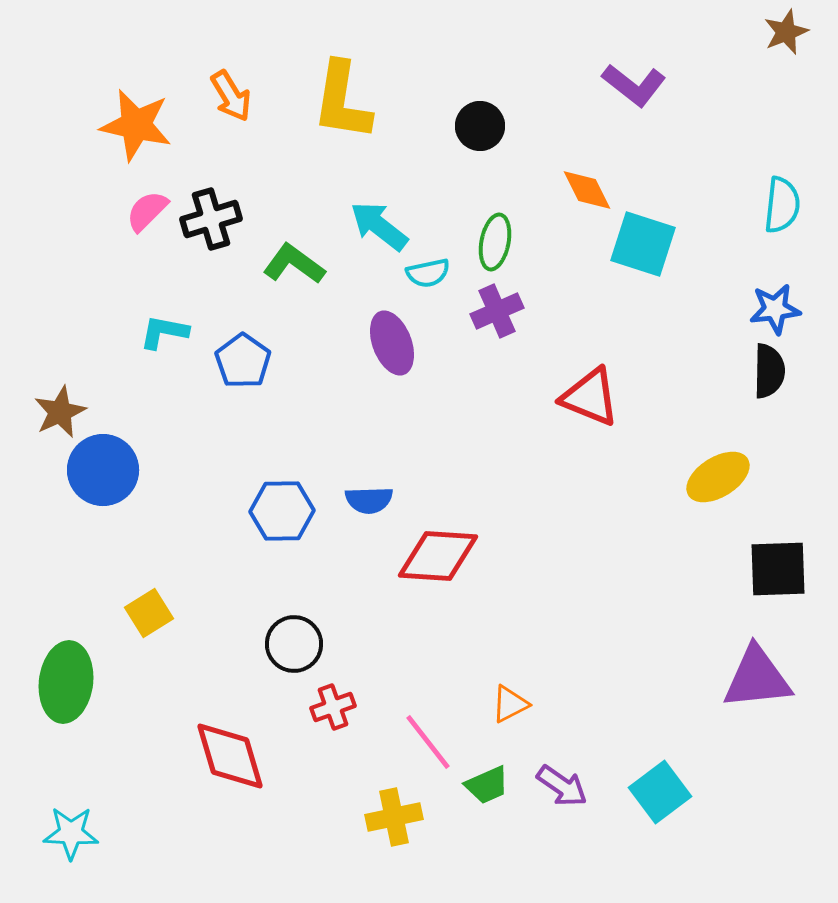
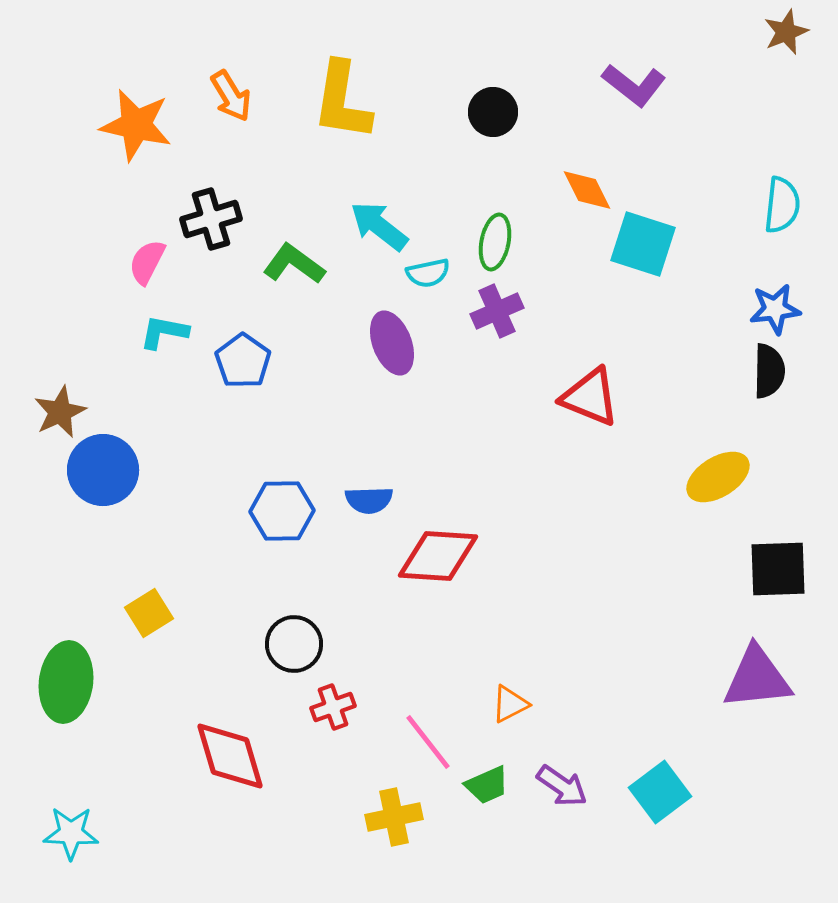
black circle at (480, 126): moved 13 px right, 14 px up
pink semicircle at (147, 211): moved 51 px down; rotated 18 degrees counterclockwise
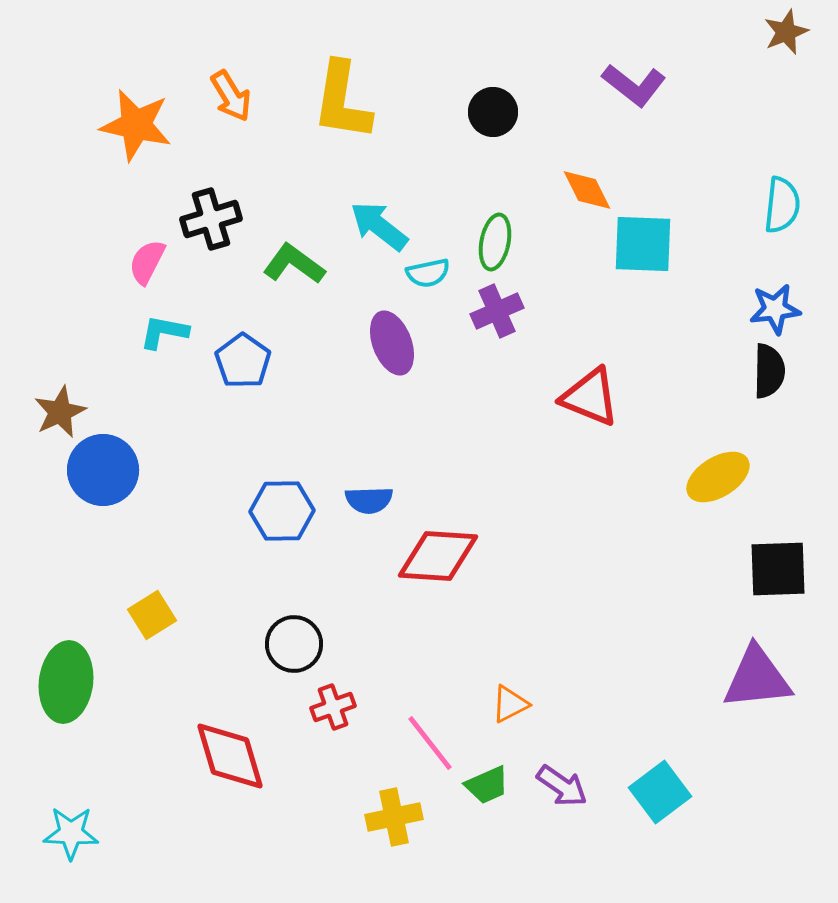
cyan square at (643, 244): rotated 16 degrees counterclockwise
yellow square at (149, 613): moved 3 px right, 2 px down
pink line at (428, 742): moved 2 px right, 1 px down
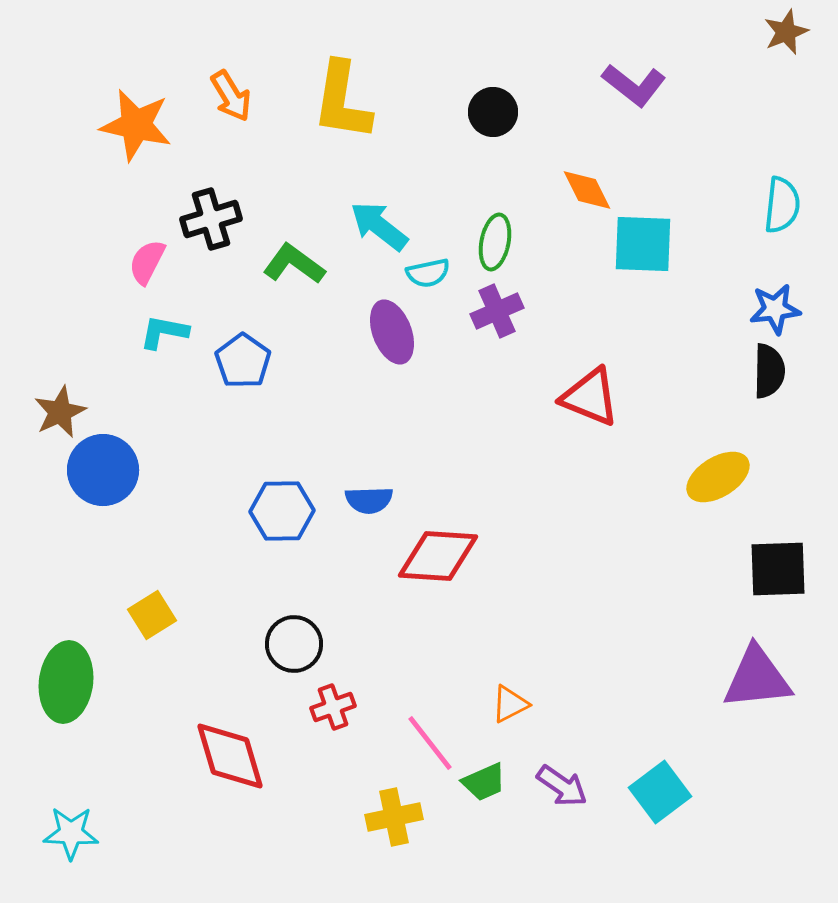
purple ellipse at (392, 343): moved 11 px up
green trapezoid at (487, 785): moved 3 px left, 3 px up
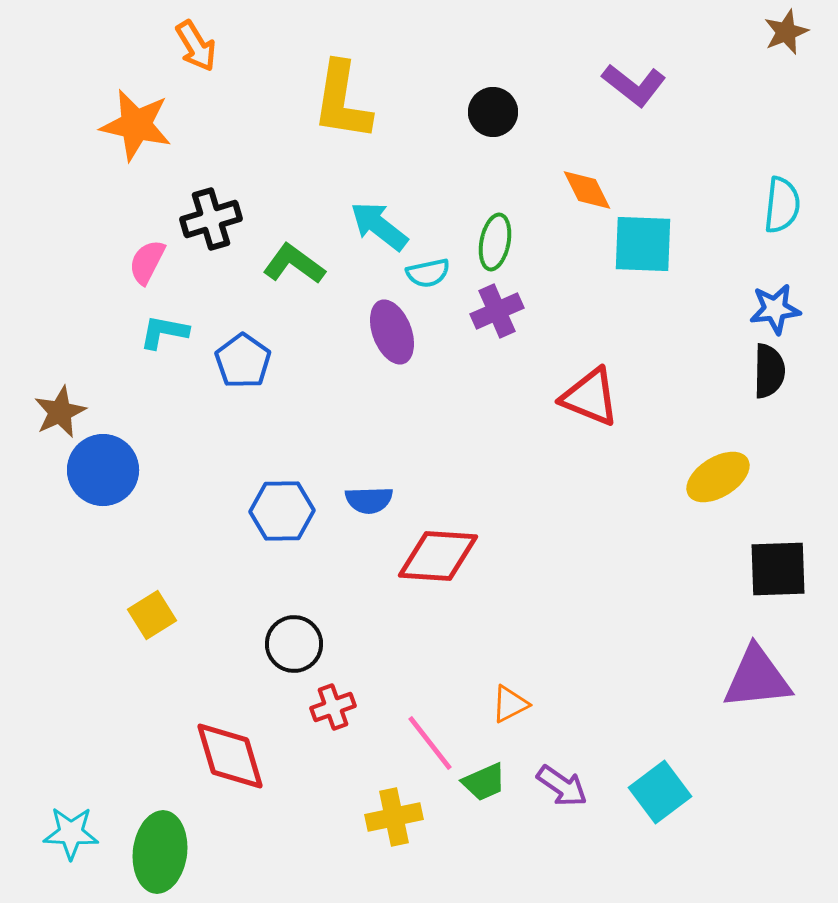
orange arrow at (231, 96): moved 35 px left, 50 px up
green ellipse at (66, 682): moved 94 px right, 170 px down
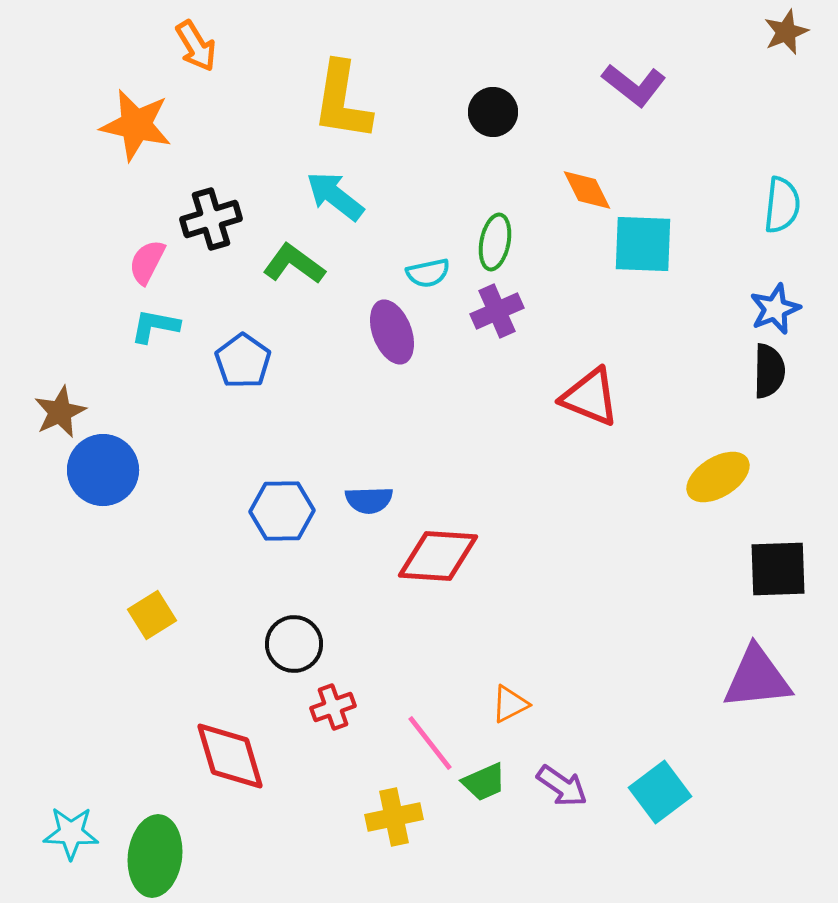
cyan arrow at (379, 226): moved 44 px left, 30 px up
blue star at (775, 309): rotated 15 degrees counterclockwise
cyan L-shape at (164, 332): moved 9 px left, 6 px up
green ellipse at (160, 852): moved 5 px left, 4 px down
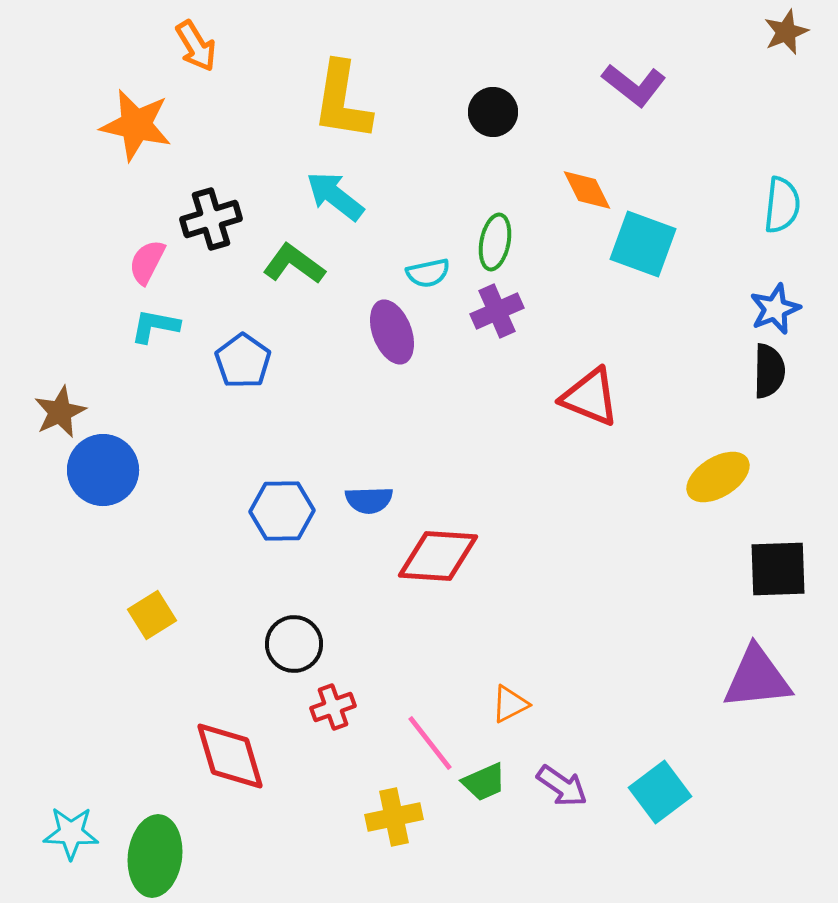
cyan square at (643, 244): rotated 18 degrees clockwise
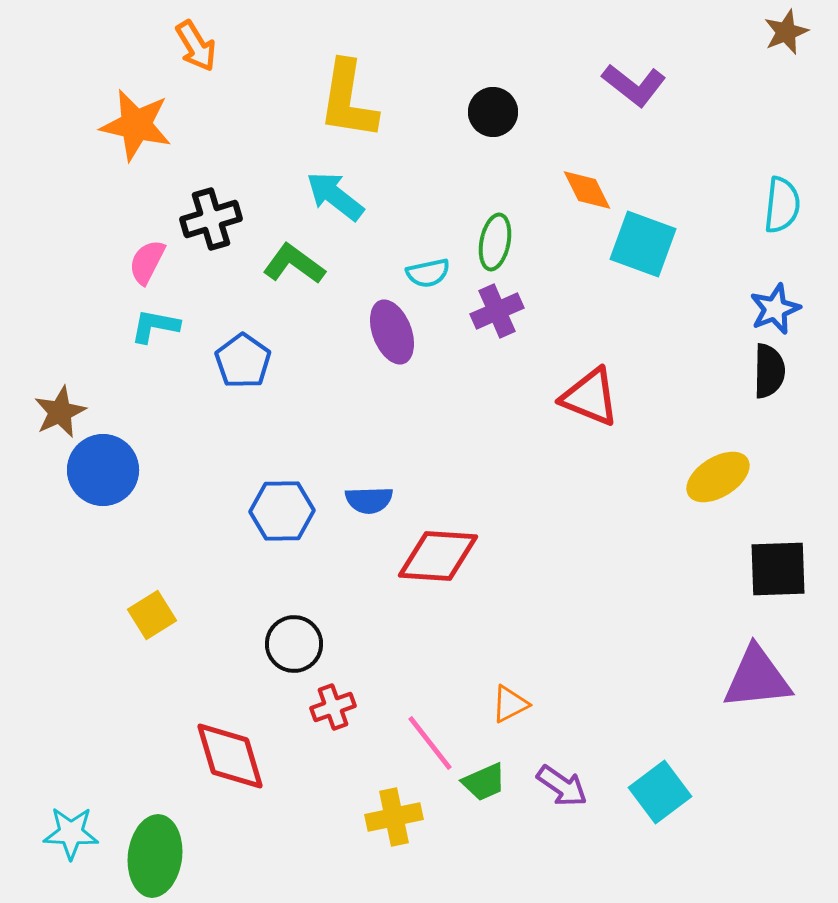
yellow L-shape at (342, 101): moved 6 px right, 1 px up
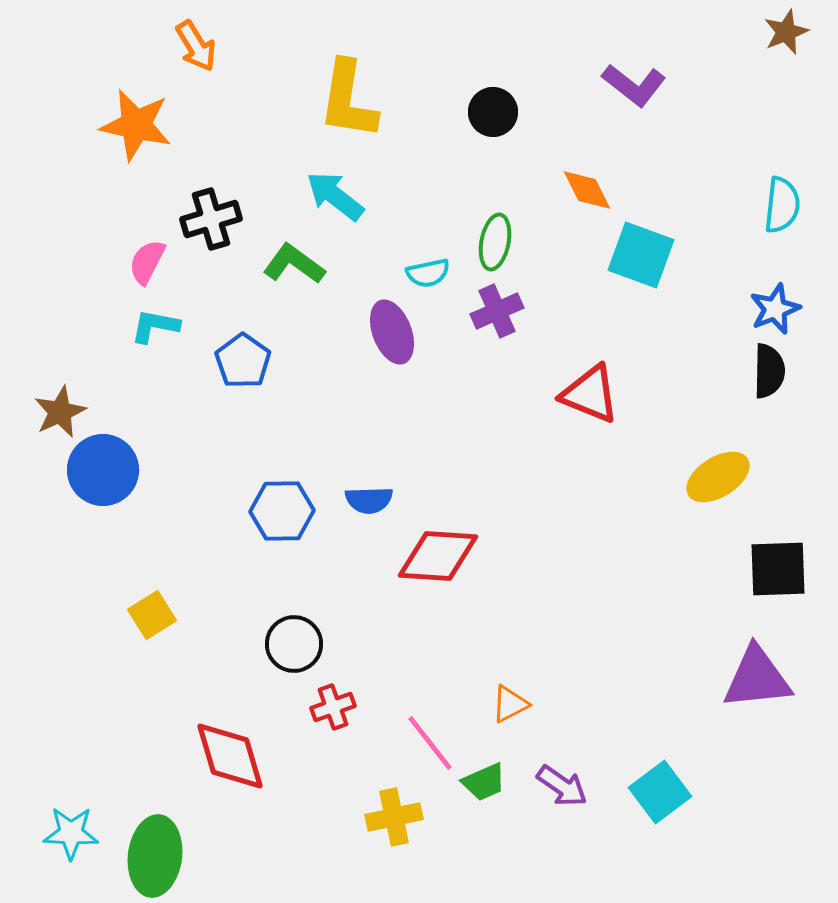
cyan square at (643, 244): moved 2 px left, 11 px down
red triangle at (590, 397): moved 3 px up
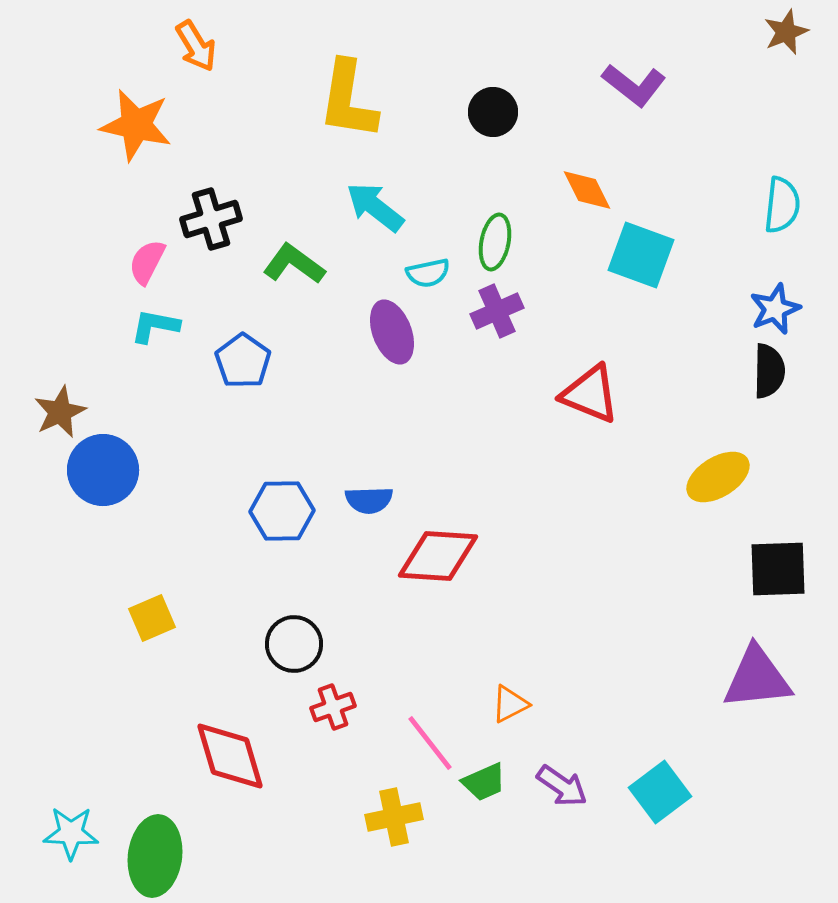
cyan arrow at (335, 196): moved 40 px right, 11 px down
yellow square at (152, 615): moved 3 px down; rotated 9 degrees clockwise
